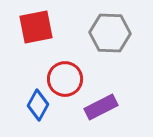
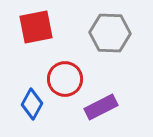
blue diamond: moved 6 px left, 1 px up
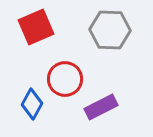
red square: rotated 12 degrees counterclockwise
gray hexagon: moved 3 px up
